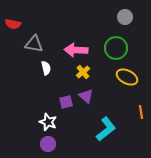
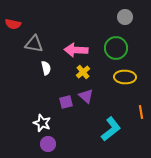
yellow ellipse: moved 2 px left; rotated 25 degrees counterclockwise
white star: moved 6 px left, 1 px down
cyan L-shape: moved 5 px right
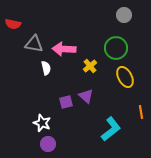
gray circle: moved 1 px left, 2 px up
pink arrow: moved 12 px left, 1 px up
yellow cross: moved 7 px right, 6 px up
yellow ellipse: rotated 60 degrees clockwise
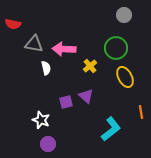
white star: moved 1 px left, 3 px up
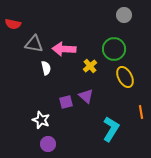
green circle: moved 2 px left, 1 px down
cyan L-shape: rotated 20 degrees counterclockwise
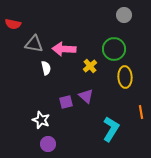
yellow ellipse: rotated 25 degrees clockwise
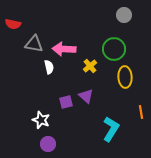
white semicircle: moved 3 px right, 1 px up
